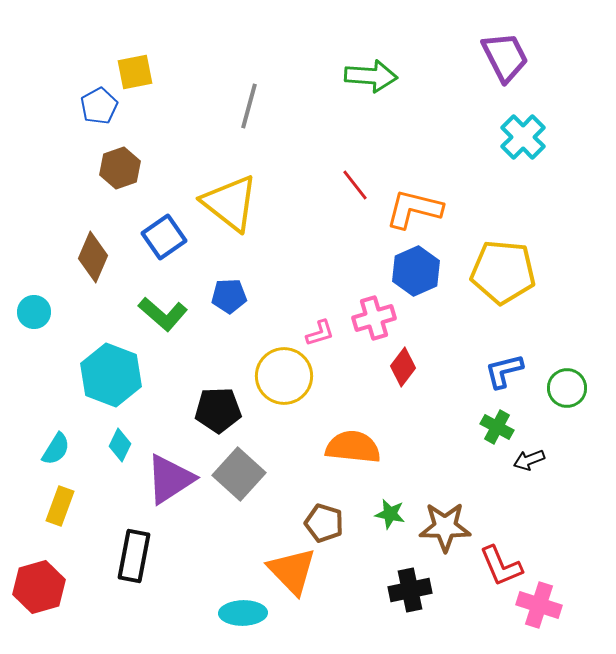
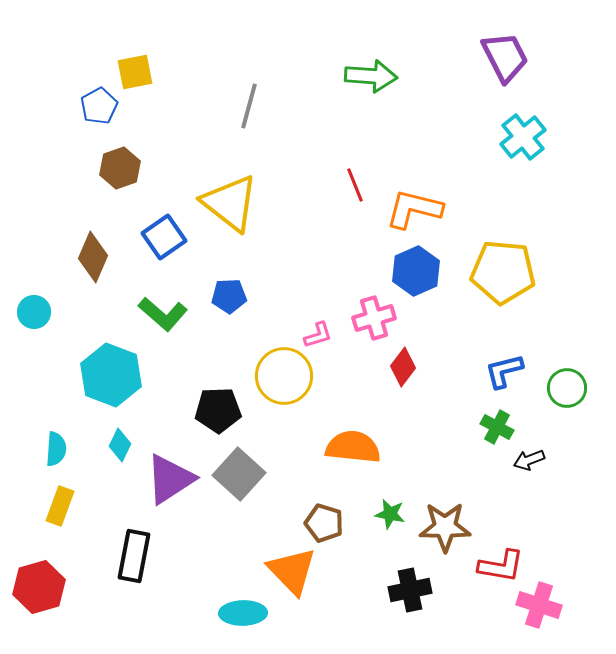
cyan cross at (523, 137): rotated 6 degrees clockwise
red line at (355, 185): rotated 16 degrees clockwise
pink L-shape at (320, 333): moved 2 px left, 2 px down
cyan semicircle at (56, 449): rotated 28 degrees counterclockwise
red L-shape at (501, 566): rotated 57 degrees counterclockwise
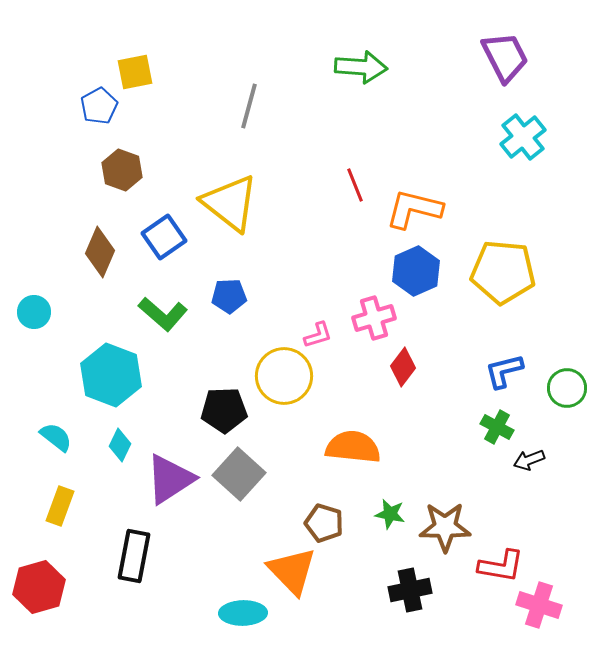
green arrow at (371, 76): moved 10 px left, 9 px up
brown hexagon at (120, 168): moved 2 px right, 2 px down; rotated 21 degrees counterclockwise
brown diamond at (93, 257): moved 7 px right, 5 px up
black pentagon at (218, 410): moved 6 px right
cyan semicircle at (56, 449): moved 12 px up; rotated 56 degrees counterclockwise
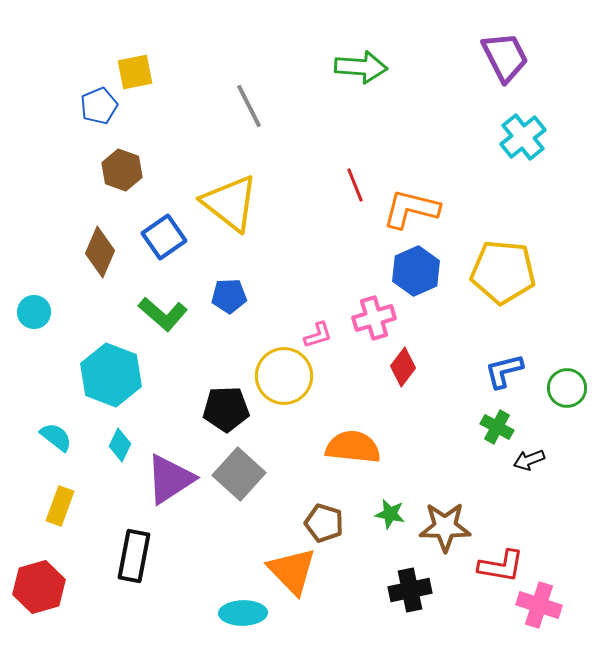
blue pentagon at (99, 106): rotated 6 degrees clockwise
gray line at (249, 106): rotated 42 degrees counterclockwise
orange L-shape at (414, 209): moved 3 px left
black pentagon at (224, 410): moved 2 px right, 1 px up
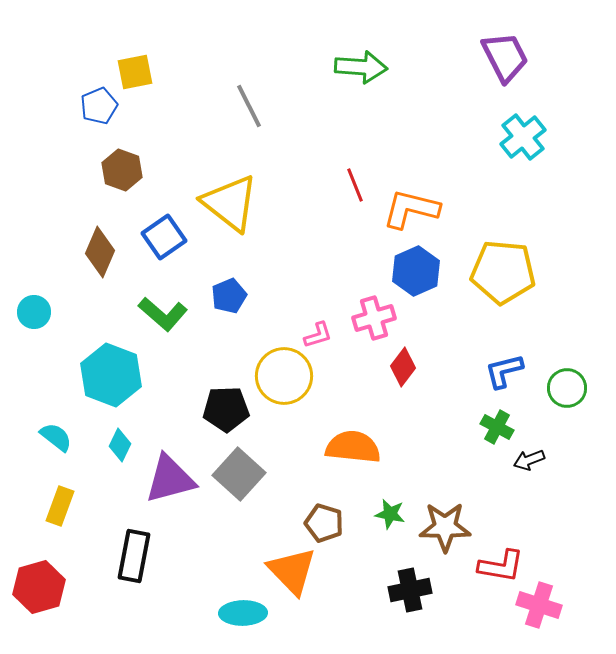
blue pentagon at (229, 296): rotated 20 degrees counterclockwise
purple triangle at (170, 479): rotated 18 degrees clockwise
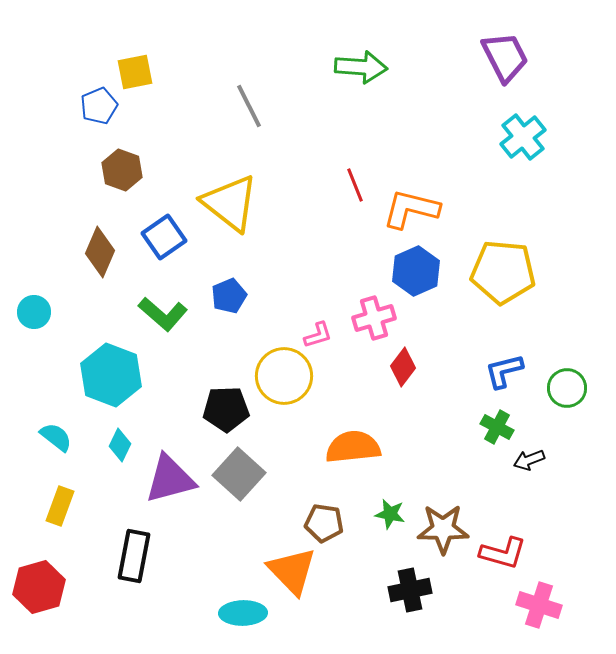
orange semicircle at (353, 447): rotated 12 degrees counterclockwise
brown pentagon at (324, 523): rotated 9 degrees counterclockwise
brown star at (445, 527): moved 2 px left, 2 px down
red L-shape at (501, 566): moved 2 px right, 13 px up; rotated 6 degrees clockwise
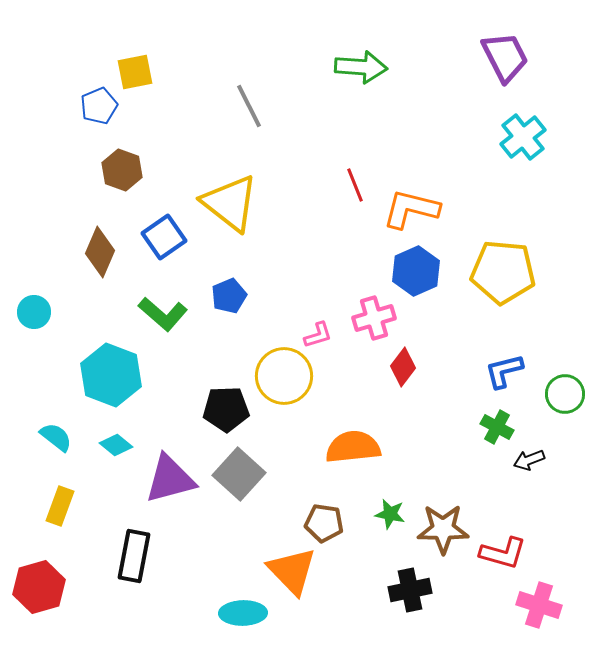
green circle at (567, 388): moved 2 px left, 6 px down
cyan diamond at (120, 445): moved 4 px left; rotated 76 degrees counterclockwise
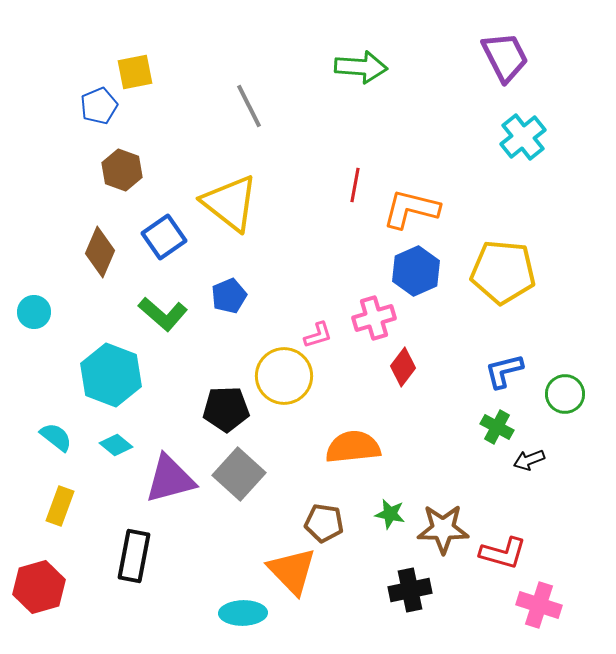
red line at (355, 185): rotated 32 degrees clockwise
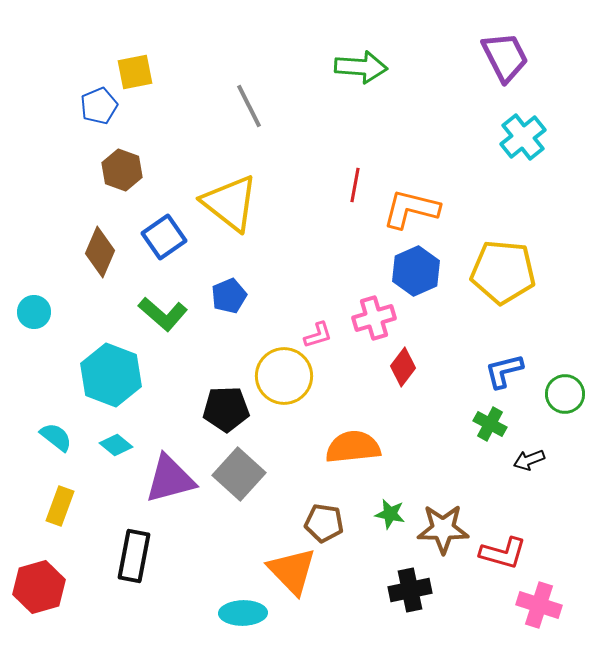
green cross at (497, 427): moved 7 px left, 3 px up
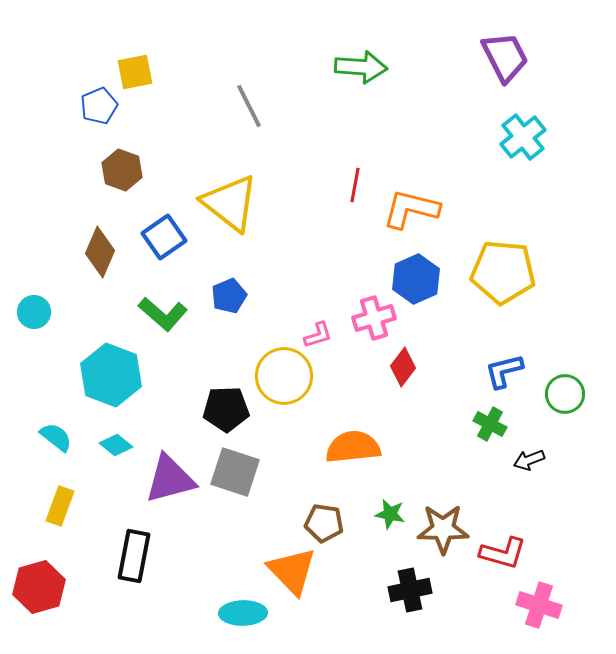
blue hexagon at (416, 271): moved 8 px down
gray square at (239, 474): moved 4 px left, 2 px up; rotated 24 degrees counterclockwise
